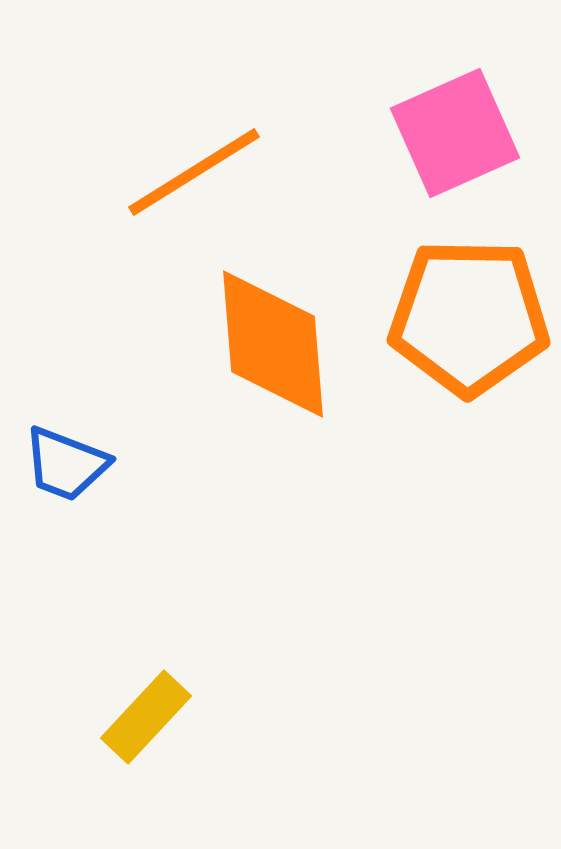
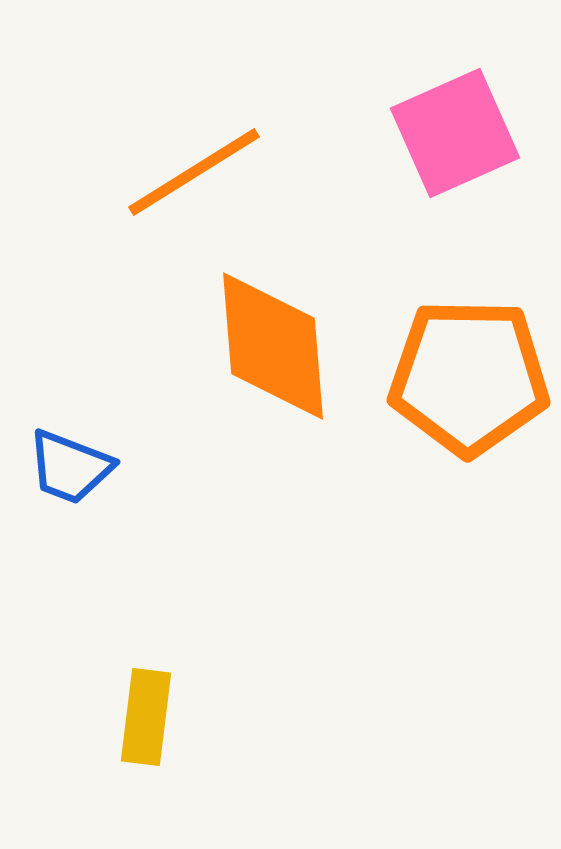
orange pentagon: moved 60 px down
orange diamond: moved 2 px down
blue trapezoid: moved 4 px right, 3 px down
yellow rectangle: rotated 36 degrees counterclockwise
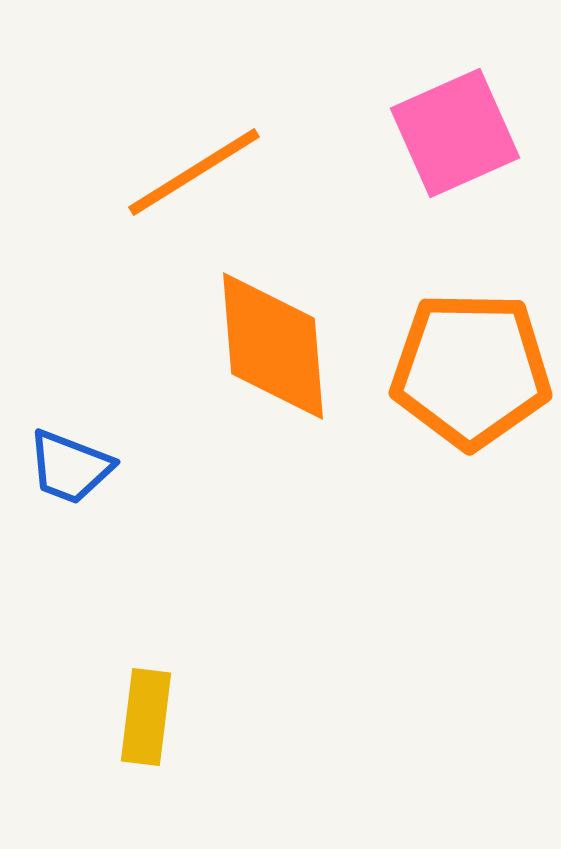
orange pentagon: moved 2 px right, 7 px up
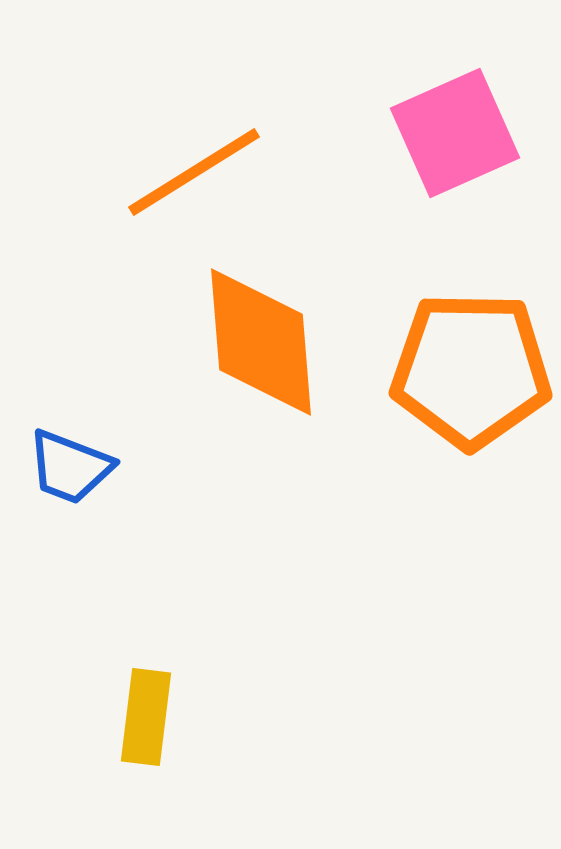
orange diamond: moved 12 px left, 4 px up
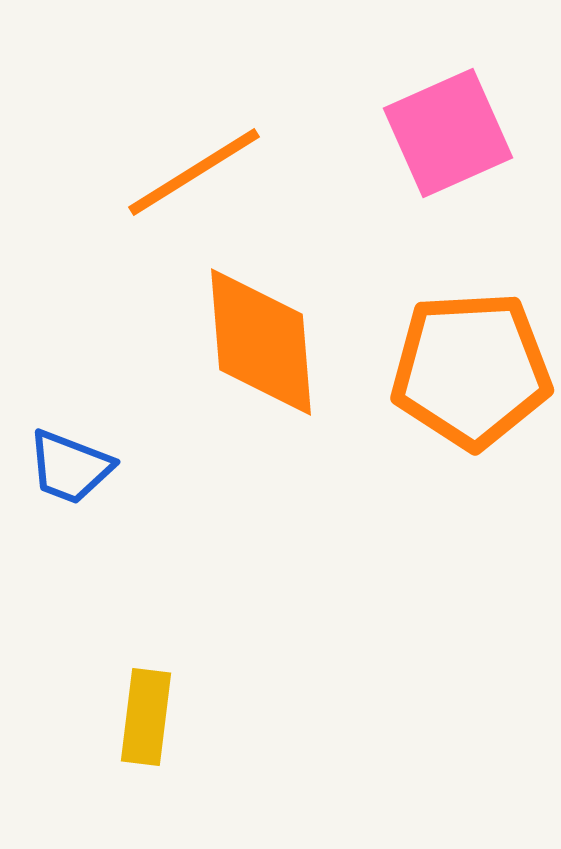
pink square: moved 7 px left
orange pentagon: rotated 4 degrees counterclockwise
